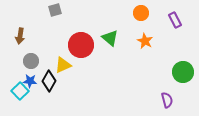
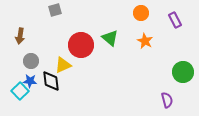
black diamond: moved 2 px right; rotated 35 degrees counterclockwise
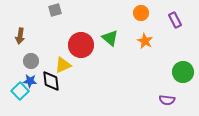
purple semicircle: rotated 112 degrees clockwise
